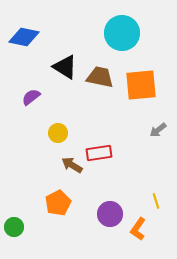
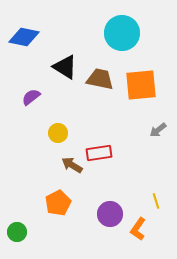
brown trapezoid: moved 2 px down
green circle: moved 3 px right, 5 px down
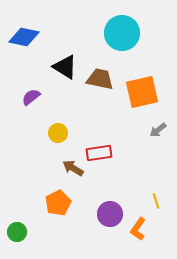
orange square: moved 1 px right, 7 px down; rotated 8 degrees counterclockwise
brown arrow: moved 1 px right, 3 px down
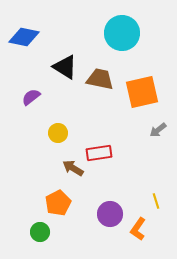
green circle: moved 23 px right
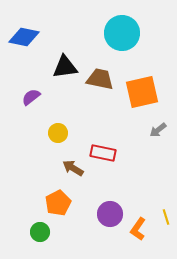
black triangle: rotated 40 degrees counterclockwise
red rectangle: moved 4 px right; rotated 20 degrees clockwise
yellow line: moved 10 px right, 16 px down
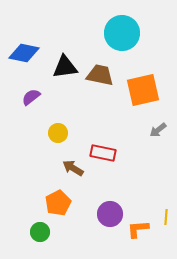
blue diamond: moved 16 px down
brown trapezoid: moved 4 px up
orange square: moved 1 px right, 2 px up
yellow line: rotated 21 degrees clockwise
orange L-shape: rotated 50 degrees clockwise
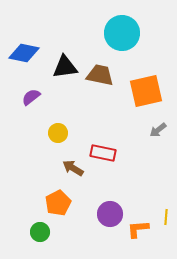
orange square: moved 3 px right, 1 px down
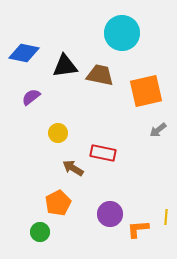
black triangle: moved 1 px up
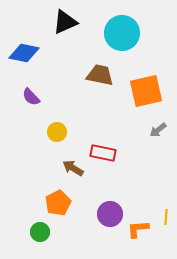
black triangle: moved 44 px up; rotated 16 degrees counterclockwise
purple semicircle: rotated 96 degrees counterclockwise
yellow circle: moved 1 px left, 1 px up
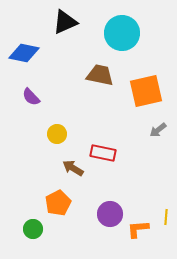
yellow circle: moved 2 px down
green circle: moved 7 px left, 3 px up
